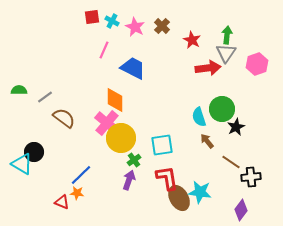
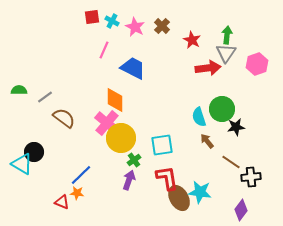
black star: rotated 18 degrees clockwise
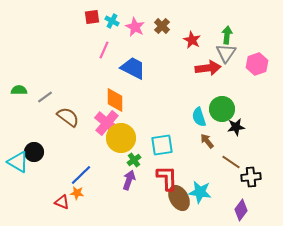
brown semicircle: moved 4 px right, 1 px up
cyan triangle: moved 4 px left, 2 px up
red L-shape: rotated 8 degrees clockwise
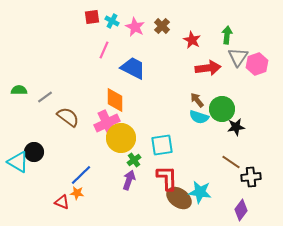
gray triangle: moved 12 px right, 4 px down
cyan semicircle: rotated 54 degrees counterclockwise
pink cross: rotated 25 degrees clockwise
brown arrow: moved 10 px left, 41 px up
brown ellipse: rotated 25 degrees counterclockwise
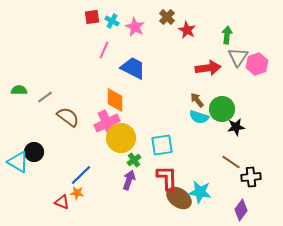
brown cross: moved 5 px right, 9 px up
red star: moved 5 px left, 10 px up
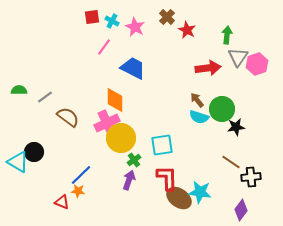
pink line: moved 3 px up; rotated 12 degrees clockwise
orange star: moved 1 px right, 2 px up
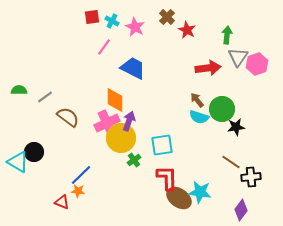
purple arrow: moved 59 px up
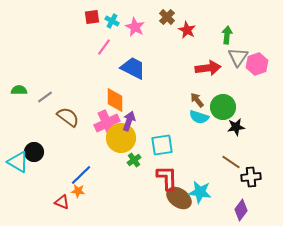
green circle: moved 1 px right, 2 px up
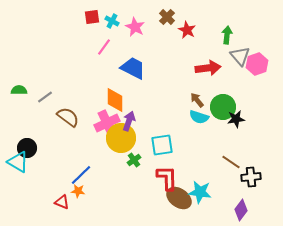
gray triangle: moved 2 px right, 1 px up; rotated 15 degrees counterclockwise
black star: moved 8 px up
black circle: moved 7 px left, 4 px up
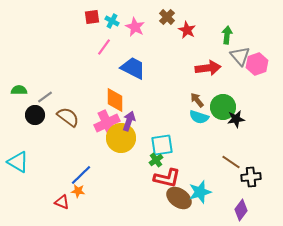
black circle: moved 8 px right, 33 px up
green cross: moved 22 px right
red L-shape: rotated 104 degrees clockwise
cyan star: rotated 25 degrees counterclockwise
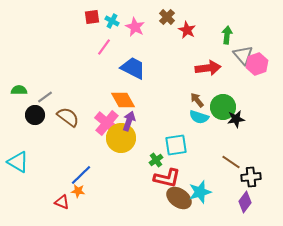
gray triangle: moved 3 px right, 1 px up
orange diamond: moved 8 px right; rotated 30 degrees counterclockwise
pink cross: rotated 25 degrees counterclockwise
cyan square: moved 14 px right
purple diamond: moved 4 px right, 8 px up
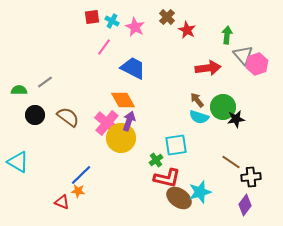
gray line: moved 15 px up
purple diamond: moved 3 px down
